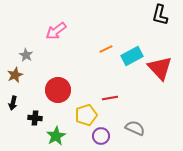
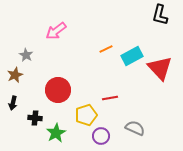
green star: moved 3 px up
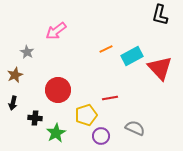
gray star: moved 1 px right, 3 px up
